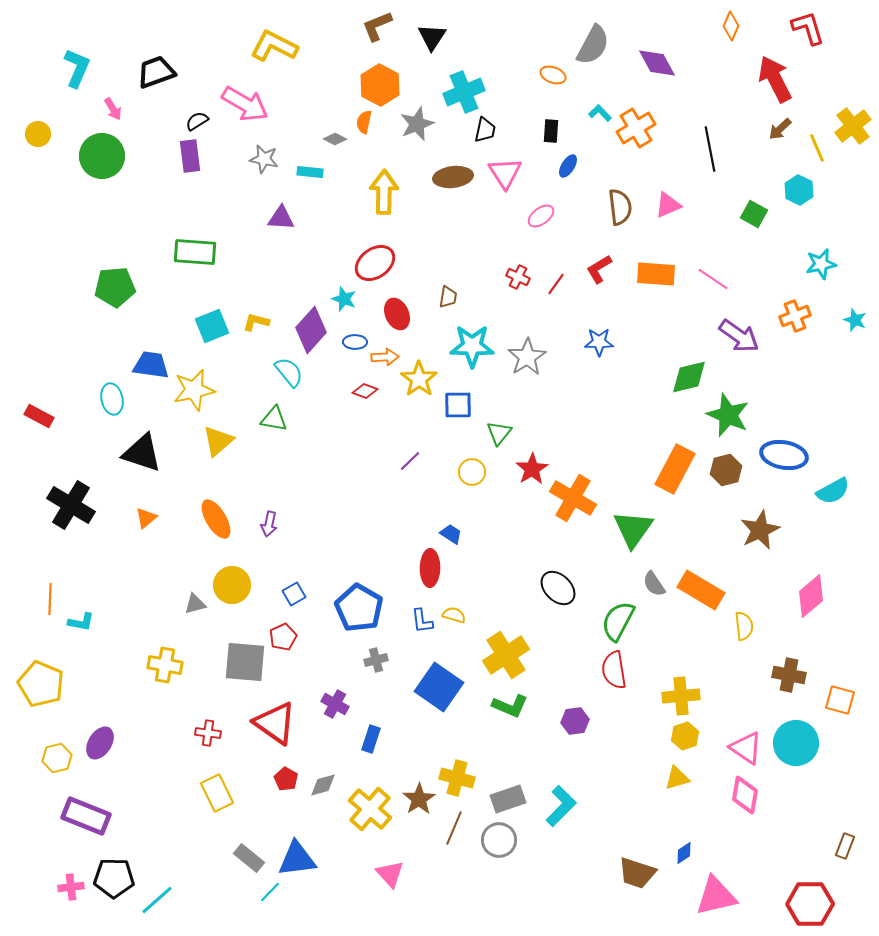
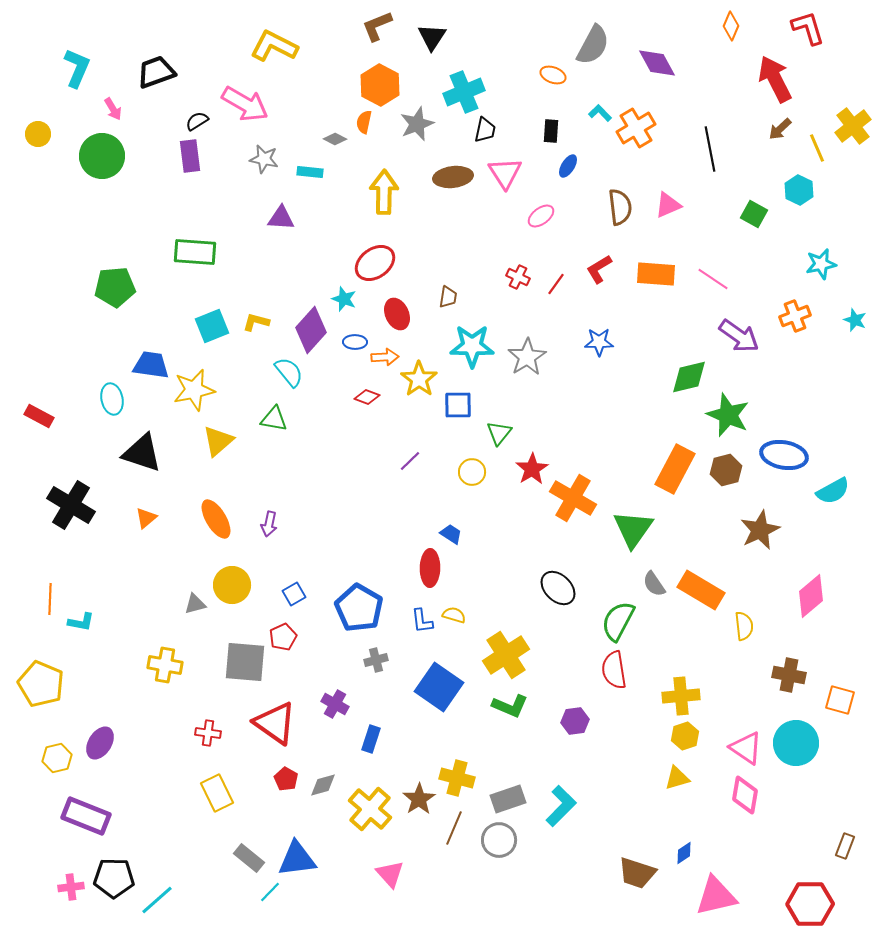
red diamond at (365, 391): moved 2 px right, 6 px down
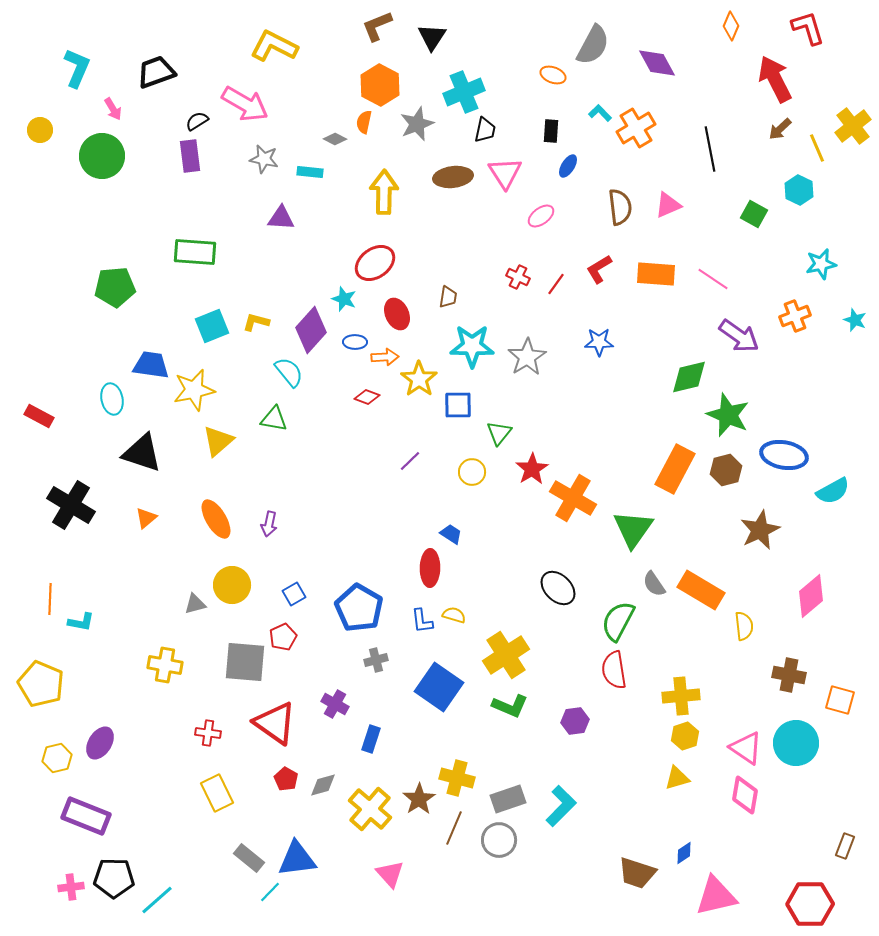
yellow circle at (38, 134): moved 2 px right, 4 px up
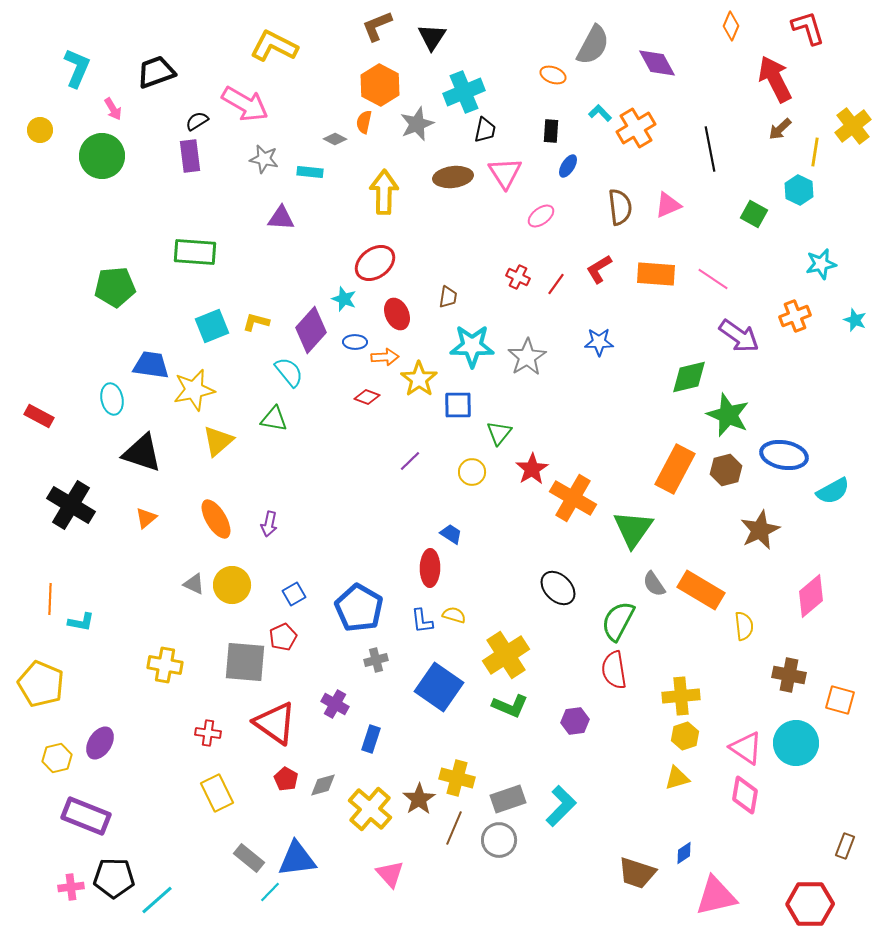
yellow line at (817, 148): moved 2 px left, 4 px down; rotated 32 degrees clockwise
gray triangle at (195, 604): moved 1 px left, 20 px up; rotated 40 degrees clockwise
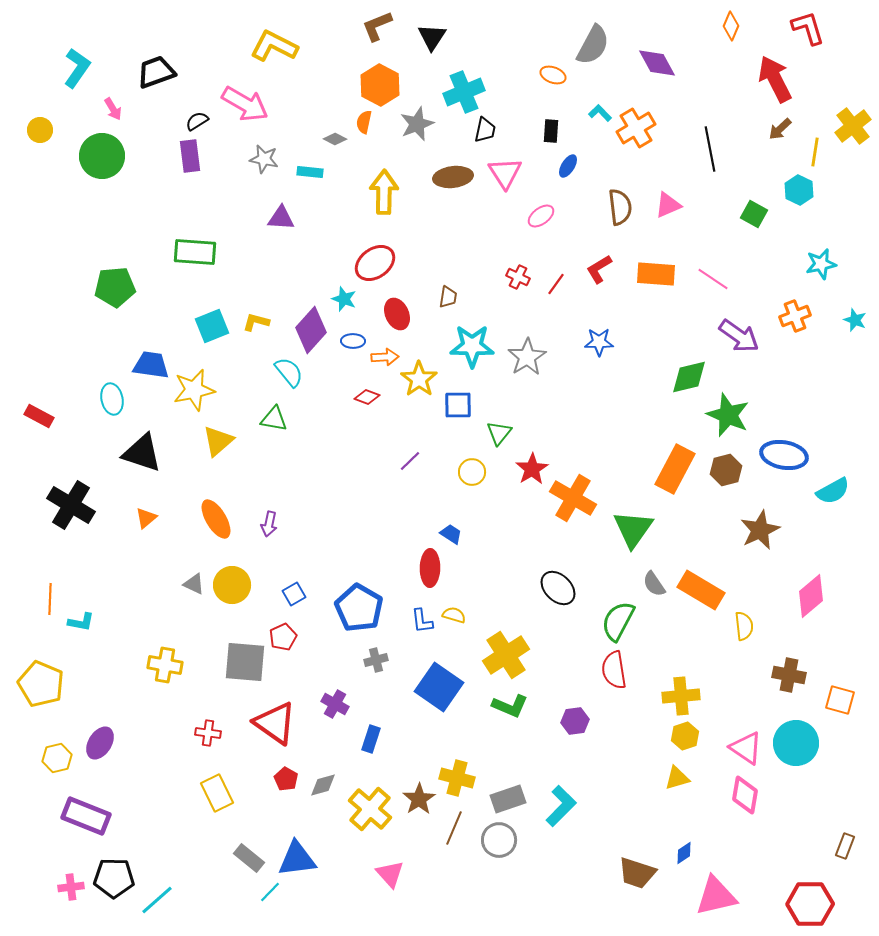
cyan L-shape at (77, 68): rotated 12 degrees clockwise
blue ellipse at (355, 342): moved 2 px left, 1 px up
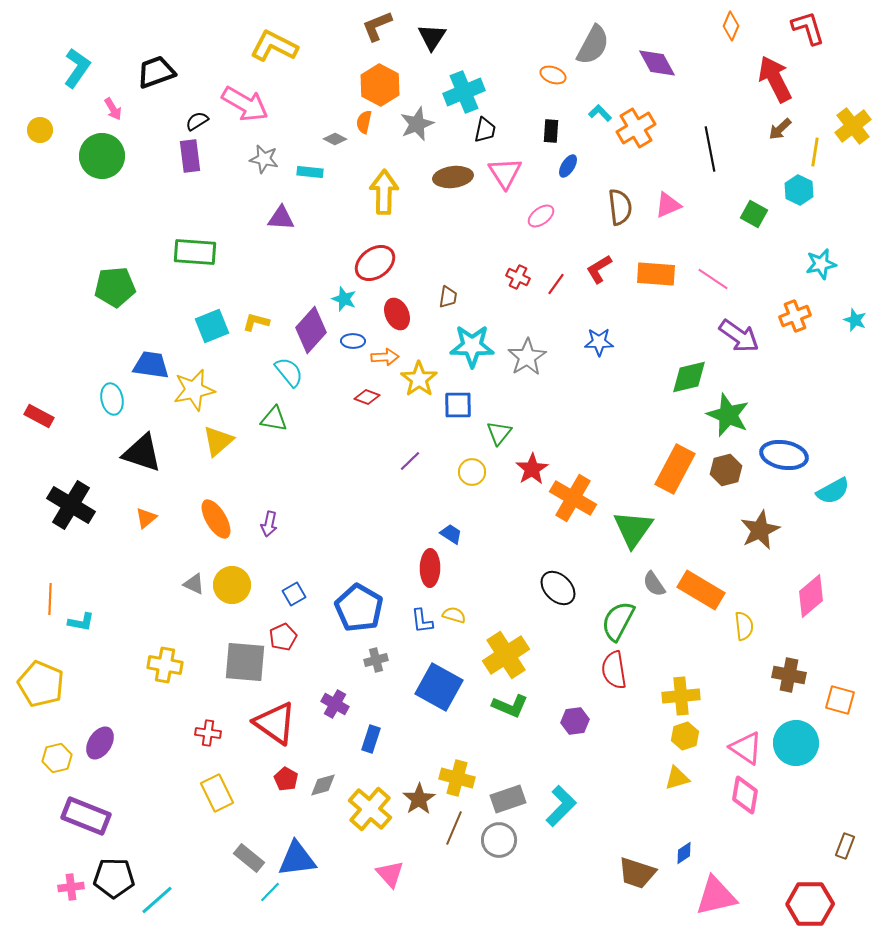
blue square at (439, 687): rotated 6 degrees counterclockwise
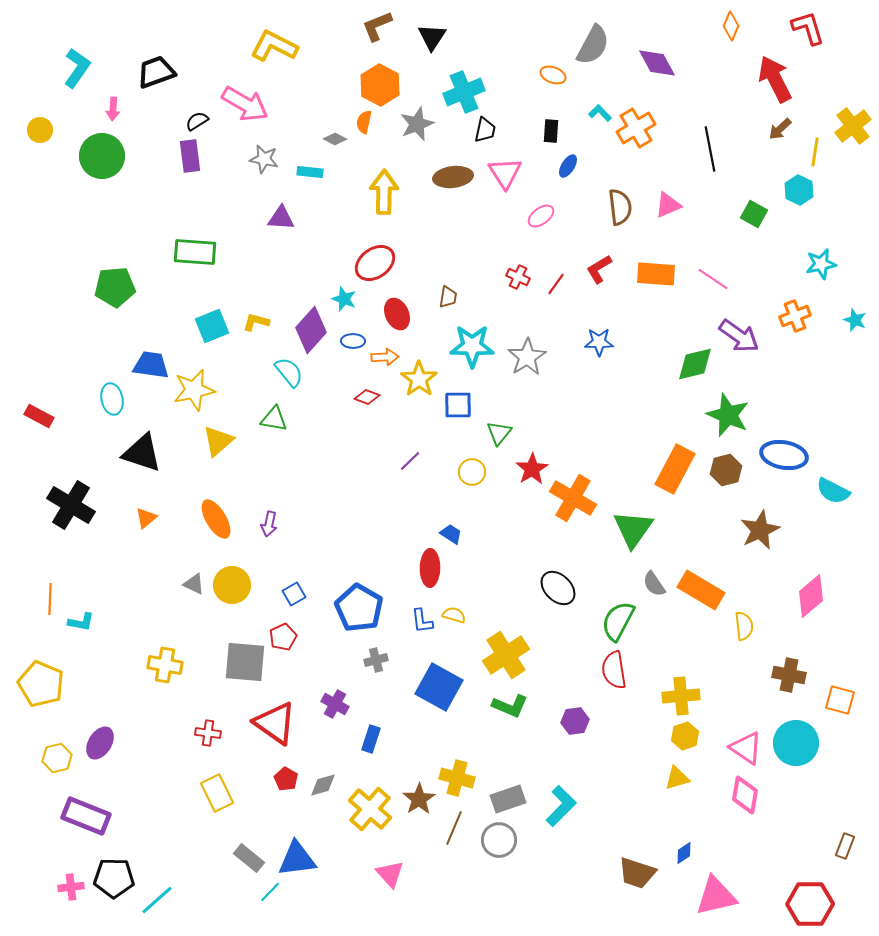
pink arrow at (113, 109): rotated 35 degrees clockwise
green diamond at (689, 377): moved 6 px right, 13 px up
cyan semicircle at (833, 491): rotated 56 degrees clockwise
